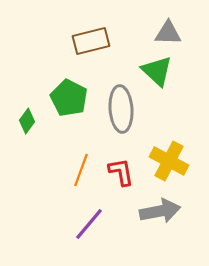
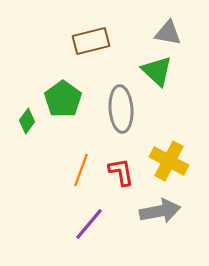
gray triangle: rotated 8 degrees clockwise
green pentagon: moved 6 px left, 1 px down; rotated 9 degrees clockwise
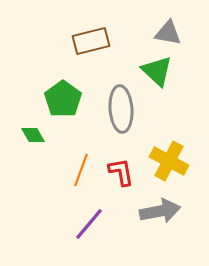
green diamond: moved 6 px right, 14 px down; rotated 65 degrees counterclockwise
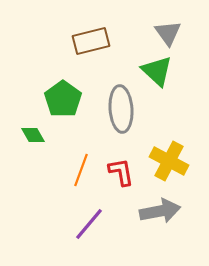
gray triangle: rotated 44 degrees clockwise
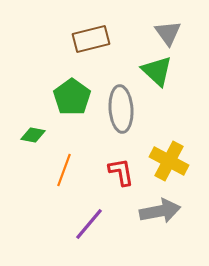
brown rectangle: moved 2 px up
green pentagon: moved 9 px right, 2 px up
green diamond: rotated 50 degrees counterclockwise
orange line: moved 17 px left
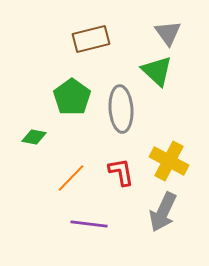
green diamond: moved 1 px right, 2 px down
orange line: moved 7 px right, 8 px down; rotated 24 degrees clockwise
gray arrow: moved 3 px right, 1 px down; rotated 126 degrees clockwise
purple line: rotated 57 degrees clockwise
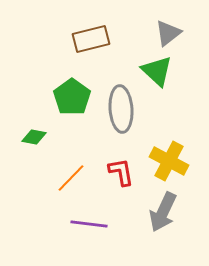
gray triangle: rotated 28 degrees clockwise
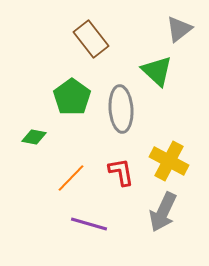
gray triangle: moved 11 px right, 4 px up
brown rectangle: rotated 66 degrees clockwise
purple line: rotated 9 degrees clockwise
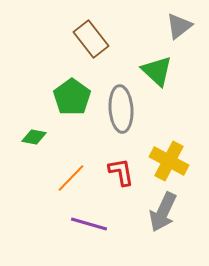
gray triangle: moved 3 px up
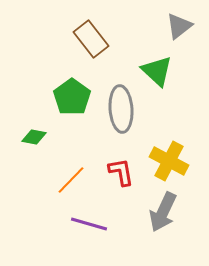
orange line: moved 2 px down
